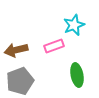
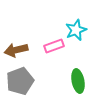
cyan star: moved 2 px right, 5 px down
green ellipse: moved 1 px right, 6 px down
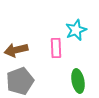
pink rectangle: moved 2 px right, 2 px down; rotated 72 degrees counterclockwise
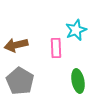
brown arrow: moved 5 px up
gray pentagon: rotated 20 degrees counterclockwise
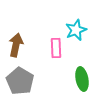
brown arrow: rotated 115 degrees clockwise
green ellipse: moved 4 px right, 2 px up
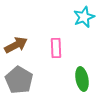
cyan star: moved 8 px right, 13 px up
brown arrow: rotated 50 degrees clockwise
gray pentagon: moved 1 px left, 1 px up
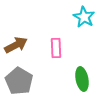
cyan star: rotated 20 degrees counterclockwise
gray pentagon: moved 1 px down
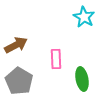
pink rectangle: moved 11 px down
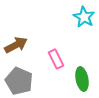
pink rectangle: rotated 24 degrees counterclockwise
gray pentagon: rotated 8 degrees counterclockwise
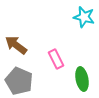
cyan star: rotated 15 degrees counterclockwise
brown arrow: rotated 115 degrees counterclockwise
